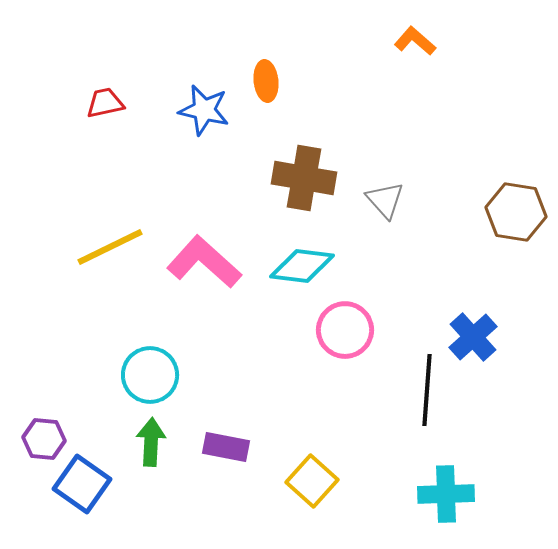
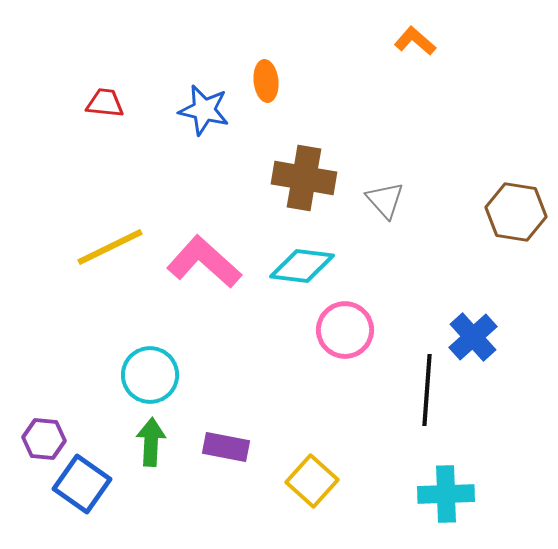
red trapezoid: rotated 18 degrees clockwise
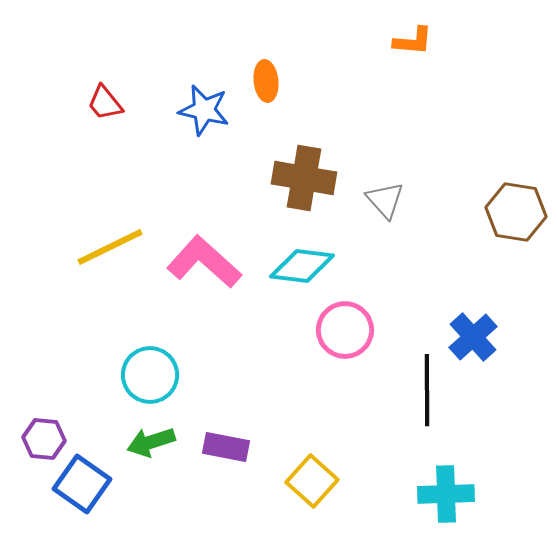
orange L-shape: moved 2 px left; rotated 144 degrees clockwise
red trapezoid: rotated 135 degrees counterclockwise
black line: rotated 4 degrees counterclockwise
green arrow: rotated 111 degrees counterclockwise
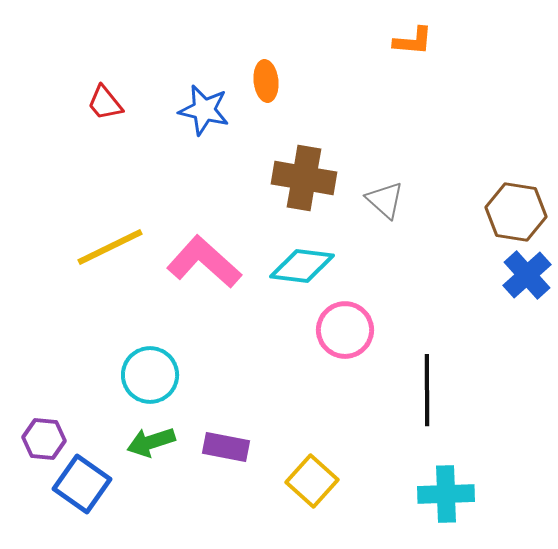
gray triangle: rotated 6 degrees counterclockwise
blue cross: moved 54 px right, 62 px up
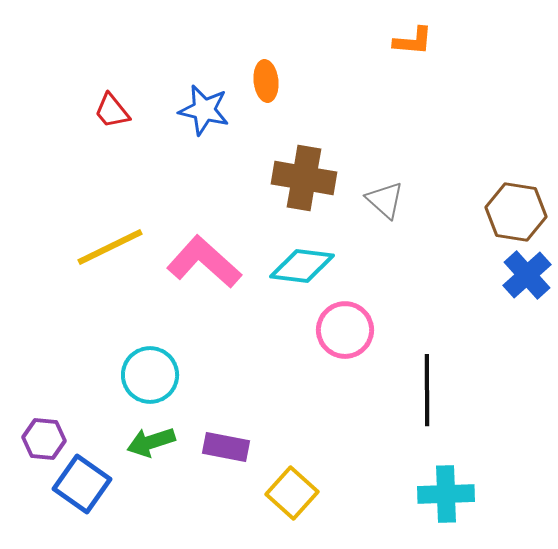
red trapezoid: moved 7 px right, 8 px down
yellow square: moved 20 px left, 12 px down
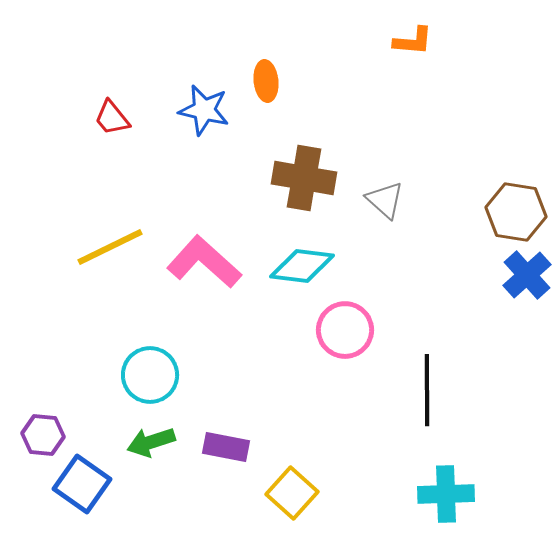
red trapezoid: moved 7 px down
purple hexagon: moved 1 px left, 4 px up
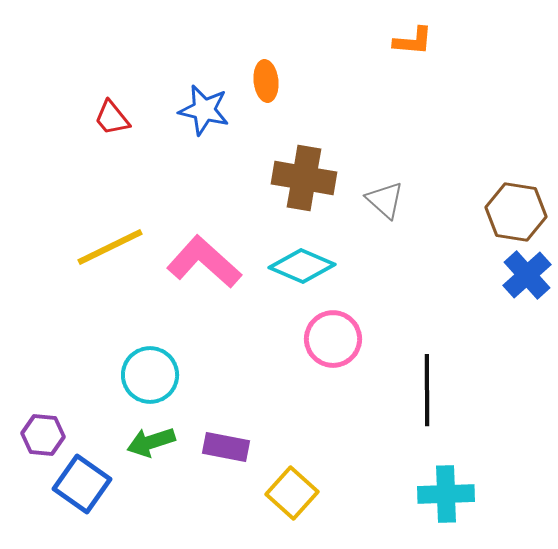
cyan diamond: rotated 16 degrees clockwise
pink circle: moved 12 px left, 9 px down
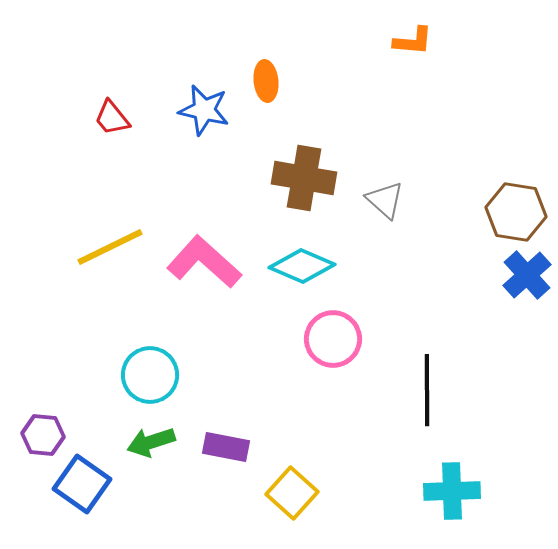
cyan cross: moved 6 px right, 3 px up
